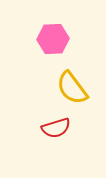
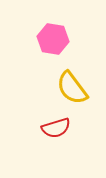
pink hexagon: rotated 12 degrees clockwise
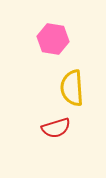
yellow semicircle: rotated 33 degrees clockwise
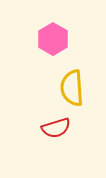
pink hexagon: rotated 20 degrees clockwise
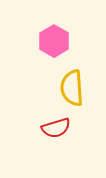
pink hexagon: moved 1 px right, 2 px down
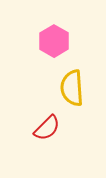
red semicircle: moved 9 px left; rotated 28 degrees counterclockwise
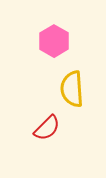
yellow semicircle: moved 1 px down
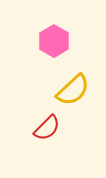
yellow semicircle: moved 1 px right, 1 px down; rotated 129 degrees counterclockwise
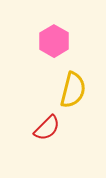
yellow semicircle: rotated 33 degrees counterclockwise
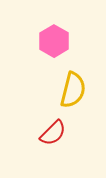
red semicircle: moved 6 px right, 5 px down
